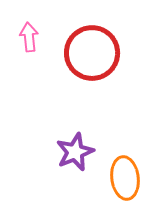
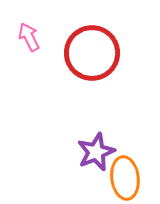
pink arrow: rotated 20 degrees counterclockwise
purple star: moved 21 px right
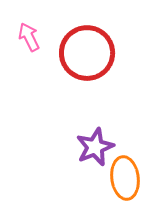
red circle: moved 5 px left
purple star: moved 1 px left, 5 px up
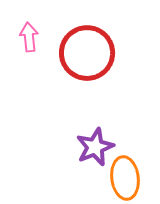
pink arrow: rotated 20 degrees clockwise
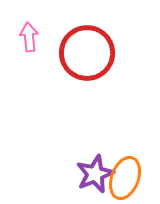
purple star: moved 27 px down
orange ellipse: rotated 27 degrees clockwise
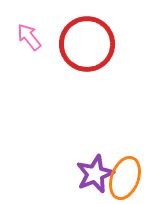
pink arrow: rotated 32 degrees counterclockwise
red circle: moved 9 px up
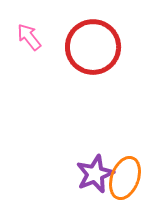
red circle: moved 6 px right, 3 px down
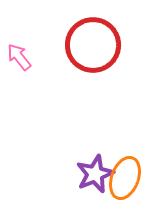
pink arrow: moved 10 px left, 20 px down
red circle: moved 2 px up
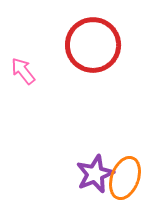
pink arrow: moved 4 px right, 14 px down
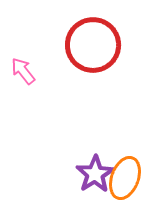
purple star: rotated 9 degrees counterclockwise
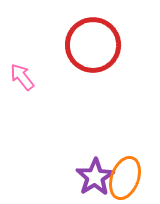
pink arrow: moved 1 px left, 6 px down
purple star: moved 3 px down
